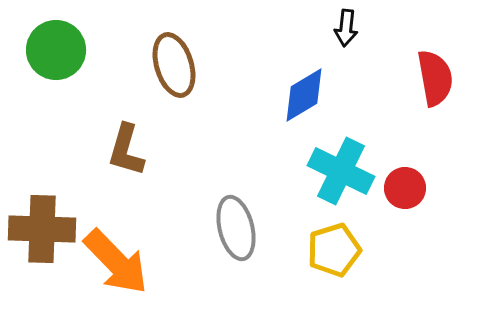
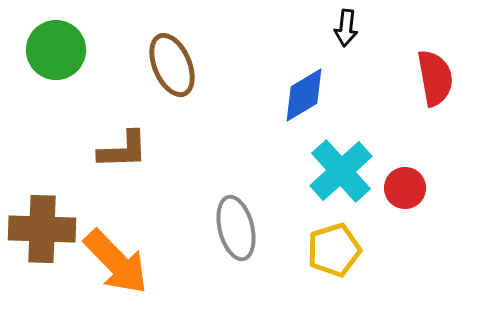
brown ellipse: moved 2 px left; rotated 6 degrees counterclockwise
brown L-shape: moved 3 px left; rotated 108 degrees counterclockwise
cyan cross: rotated 22 degrees clockwise
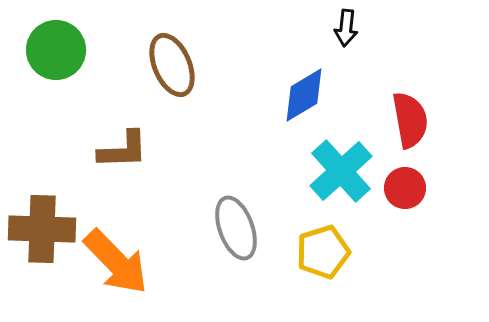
red semicircle: moved 25 px left, 42 px down
gray ellipse: rotated 6 degrees counterclockwise
yellow pentagon: moved 11 px left, 2 px down
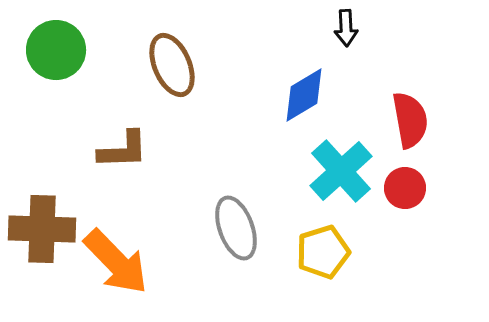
black arrow: rotated 9 degrees counterclockwise
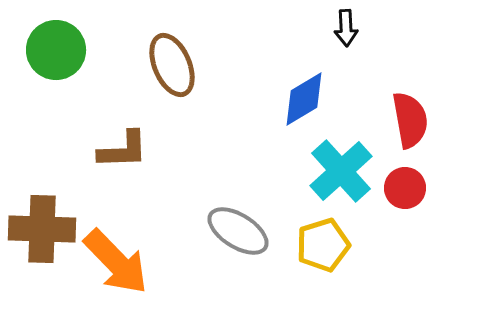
blue diamond: moved 4 px down
gray ellipse: moved 2 px right, 3 px down; rotated 38 degrees counterclockwise
yellow pentagon: moved 7 px up
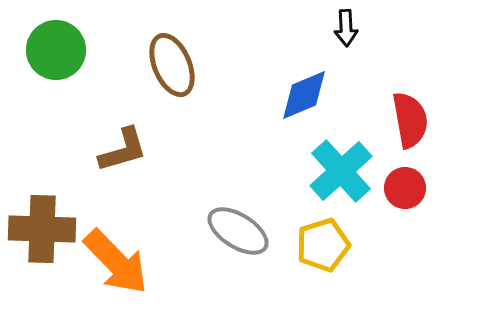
blue diamond: moved 4 px up; rotated 8 degrees clockwise
brown L-shape: rotated 14 degrees counterclockwise
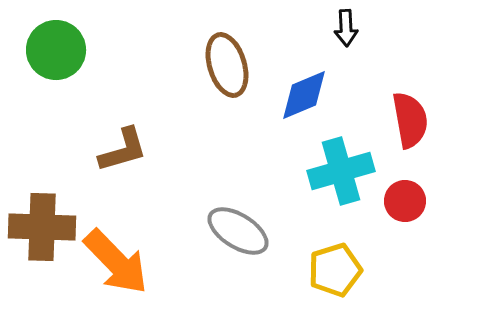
brown ellipse: moved 55 px right; rotated 6 degrees clockwise
cyan cross: rotated 26 degrees clockwise
red circle: moved 13 px down
brown cross: moved 2 px up
yellow pentagon: moved 12 px right, 25 px down
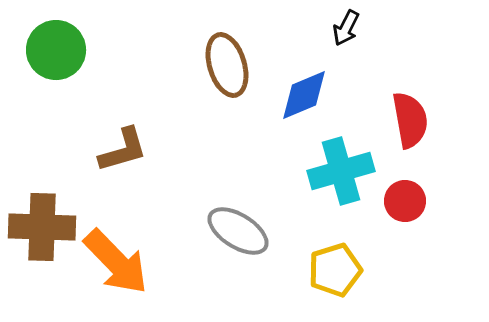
black arrow: rotated 30 degrees clockwise
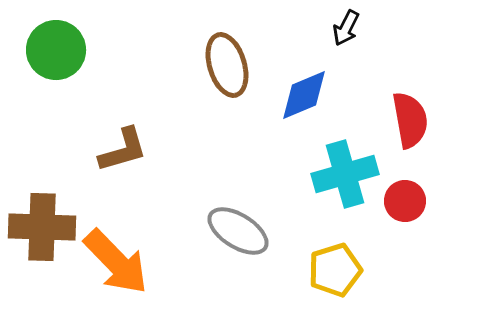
cyan cross: moved 4 px right, 3 px down
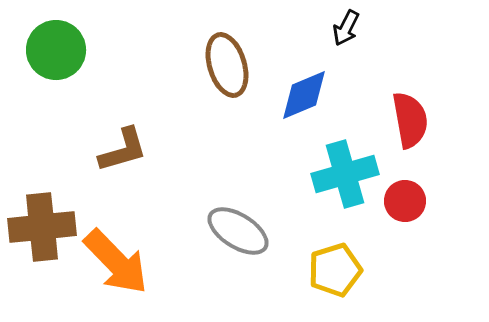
brown cross: rotated 8 degrees counterclockwise
